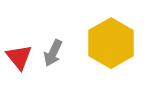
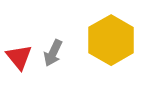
yellow hexagon: moved 3 px up
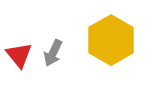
red triangle: moved 2 px up
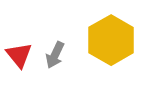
gray arrow: moved 2 px right, 2 px down
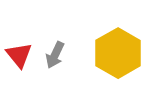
yellow hexagon: moved 7 px right, 13 px down
